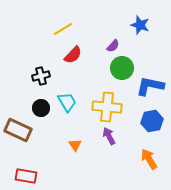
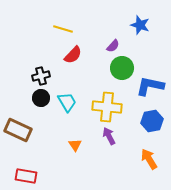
yellow line: rotated 48 degrees clockwise
black circle: moved 10 px up
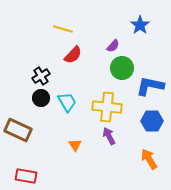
blue star: rotated 18 degrees clockwise
black cross: rotated 18 degrees counterclockwise
blue hexagon: rotated 10 degrees clockwise
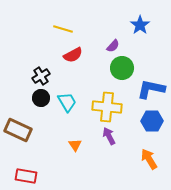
red semicircle: rotated 18 degrees clockwise
blue L-shape: moved 1 px right, 3 px down
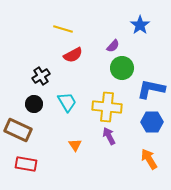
black circle: moved 7 px left, 6 px down
blue hexagon: moved 1 px down
red rectangle: moved 12 px up
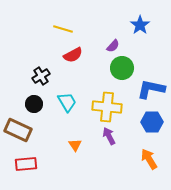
red rectangle: rotated 15 degrees counterclockwise
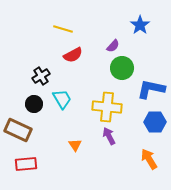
cyan trapezoid: moved 5 px left, 3 px up
blue hexagon: moved 3 px right
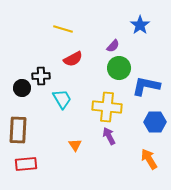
red semicircle: moved 4 px down
green circle: moved 3 px left
black cross: rotated 30 degrees clockwise
blue L-shape: moved 5 px left, 3 px up
black circle: moved 12 px left, 16 px up
brown rectangle: rotated 68 degrees clockwise
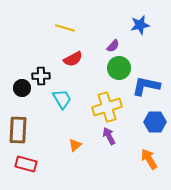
blue star: rotated 24 degrees clockwise
yellow line: moved 2 px right, 1 px up
yellow cross: rotated 24 degrees counterclockwise
orange triangle: rotated 24 degrees clockwise
red rectangle: rotated 20 degrees clockwise
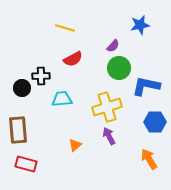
cyan trapezoid: rotated 65 degrees counterclockwise
brown rectangle: rotated 8 degrees counterclockwise
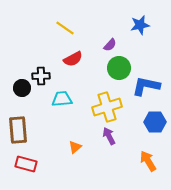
yellow line: rotated 18 degrees clockwise
purple semicircle: moved 3 px left, 1 px up
orange triangle: moved 2 px down
orange arrow: moved 1 px left, 2 px down
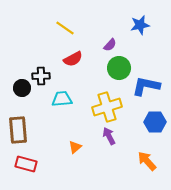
orange arrow: moved 1 px left; rotated 10 degrees counterclockwise
